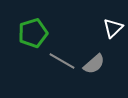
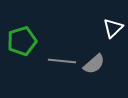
green pentagon: moved 11 px left, 8 px down
gray line: rotated 24 degrees counterclockwise
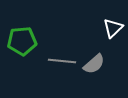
green pentagon: rotated 12 degrees clockwise
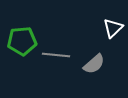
gray line: moved 6 px left, 6 px up
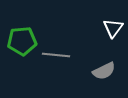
white triangle: rotated 10 degrees counterclockwise
gray semicircle: moved 10 px right, 7 px down; rotated 15 degrees clockwise
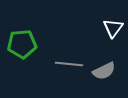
green pentagon: moved 3 px down
gray line: moved 13 px right, 9 px down
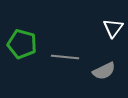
green pentagon: rotated 20 degrees clockwise
gray line: moved 4 px left, 7 px up
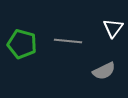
gray line: moved 3 px right, 16 px up
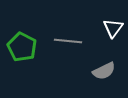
green pentagon: moved 3 px down; rotated 12 degrees clockwise
